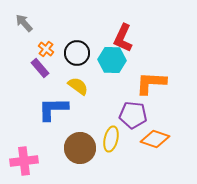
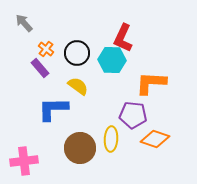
yellow ellipse: rotated 10 degrees counterclockwise
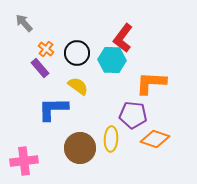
red L-shape: rotated 12 degrees clockwise
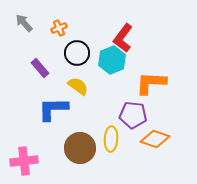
orange cross: moved 13 px right, 21 px up; rotated 28 degrees clockwise
cyan hexagon: rotated 24 degrees counterclockwise
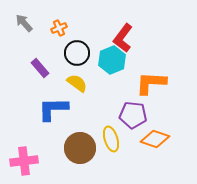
yellow semicircle: moved 1 px left, 3 px up
yellow ellipse: rotated 20 degrees counterclockwise
